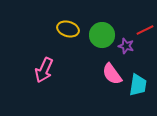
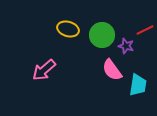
pink arrow: rotated 25 degrees clockwise
pink semicircle: moved 4 px up
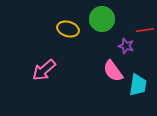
red line: rotated 18 degrees clockwise
green circle: moved 16 px up
pink semicircle: moved 1 px right, 1 px down
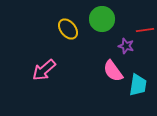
yellow ellipse: rotated 35 degrees clockwise
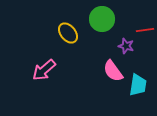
yellow ellipse: moved 4 px down
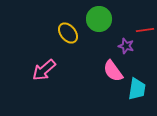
green circle: moved 3 px left
cyan trapezoid: moved 1 px left, 4 px down
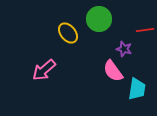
purple star: moved 2 px left, 3 px down
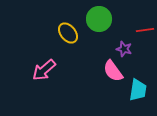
cyan trapezoid: moved 1 px right, 1 px down
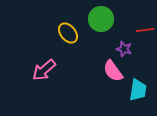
green circle: moved 2 px right
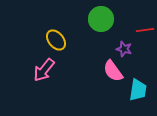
yellow ellipse: moved 12 px left, 7 px down
pink arrow: rotated 10 degrees counterclockwise
